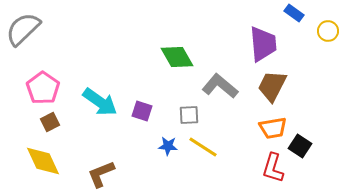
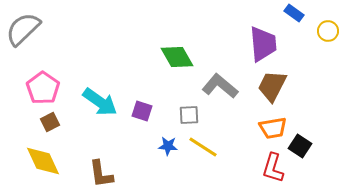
brown L-shape: rotated 76 degrees counterclockwise
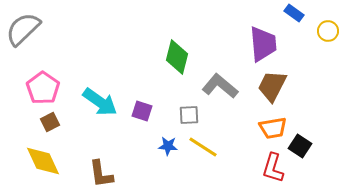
green diamond: rotated 44 degrees clockwise
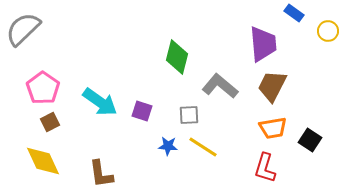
black square: moved 10 px right, 6 px up
red L-shape: moved 8 px left
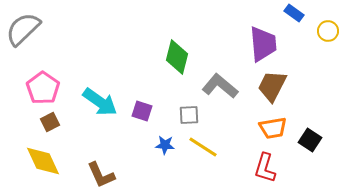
blue star: moved 3 px left, 1 px up
brown L-shape: moved 1 px down; rotated 16 degrees counterclockwise
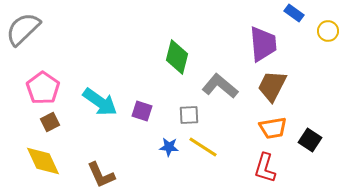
blue star: moved 4 px right, 2 px down
